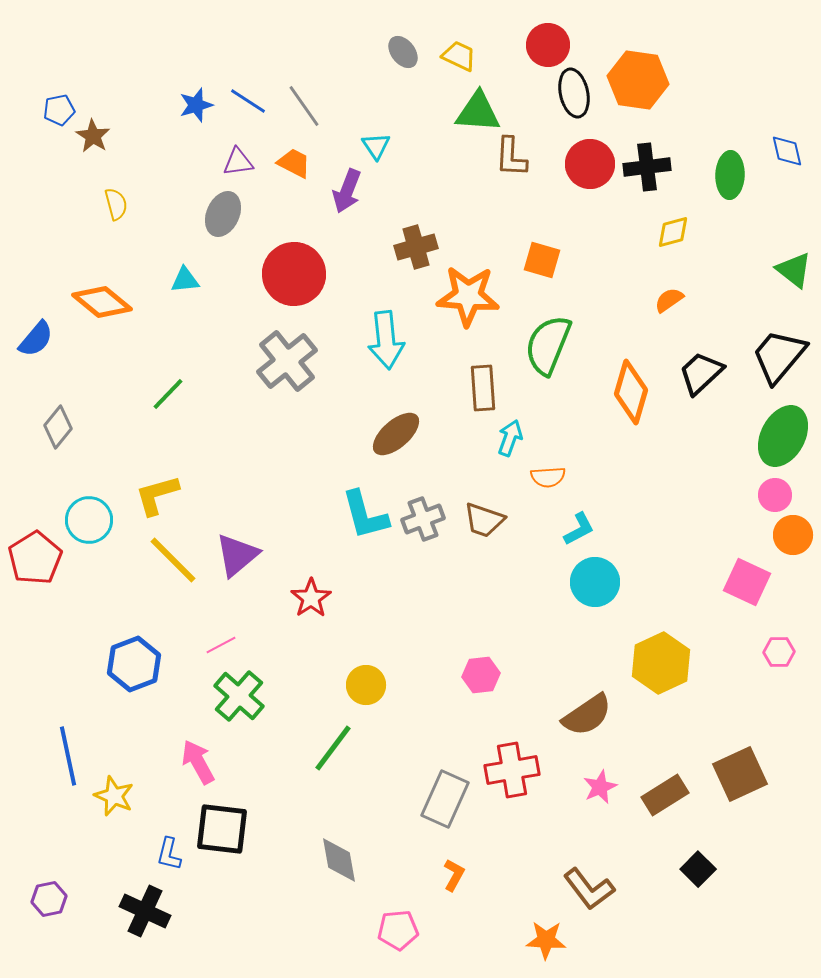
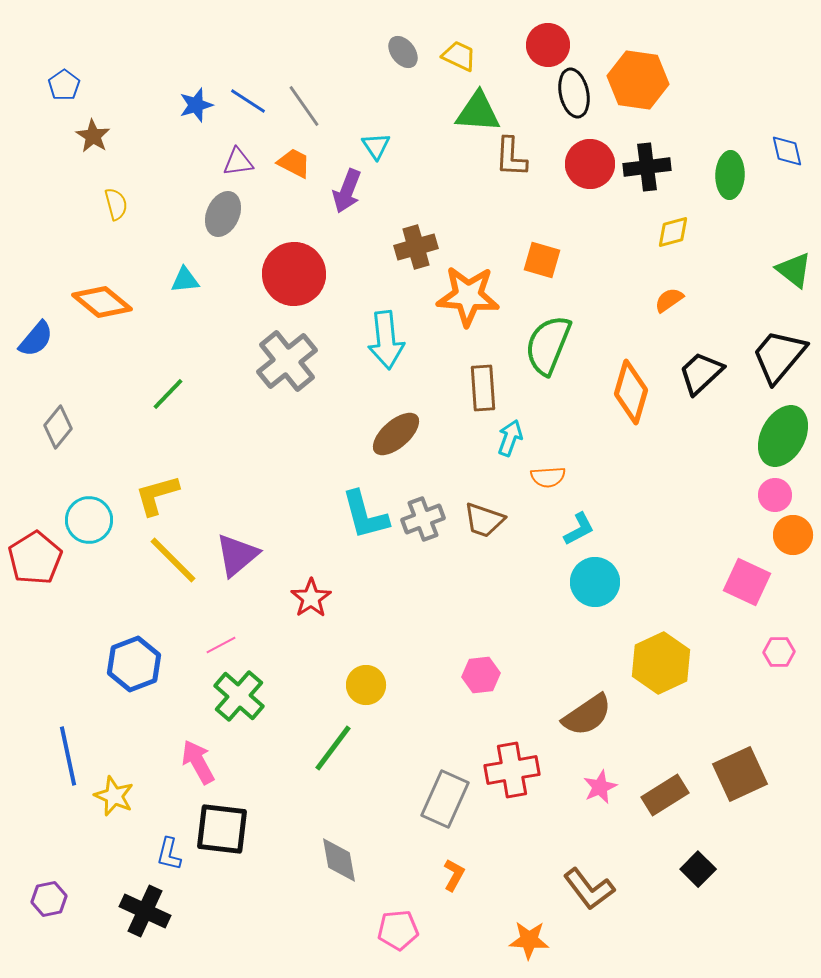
blue pentagon at (59, 110): moved 5 px right, 25 px up; rotated 24 degrees counterclockwise
orange star at (546, 940): moved 17 px left
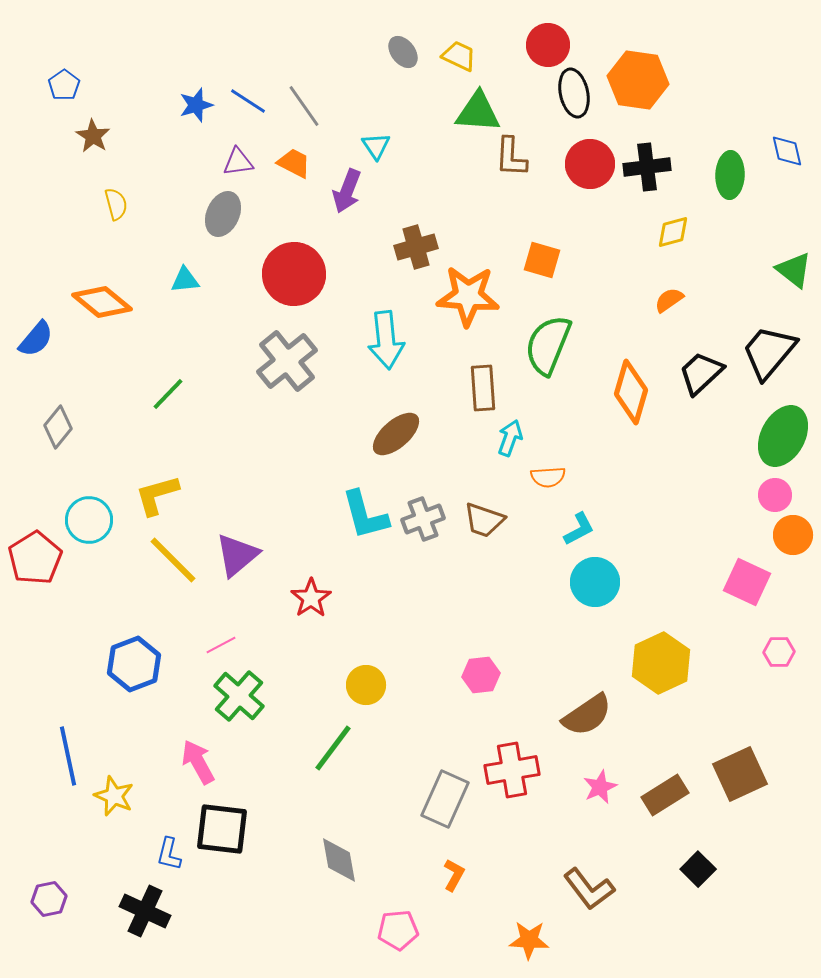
black trapezoid at (779, 356): moved 10 px left, 4 px up
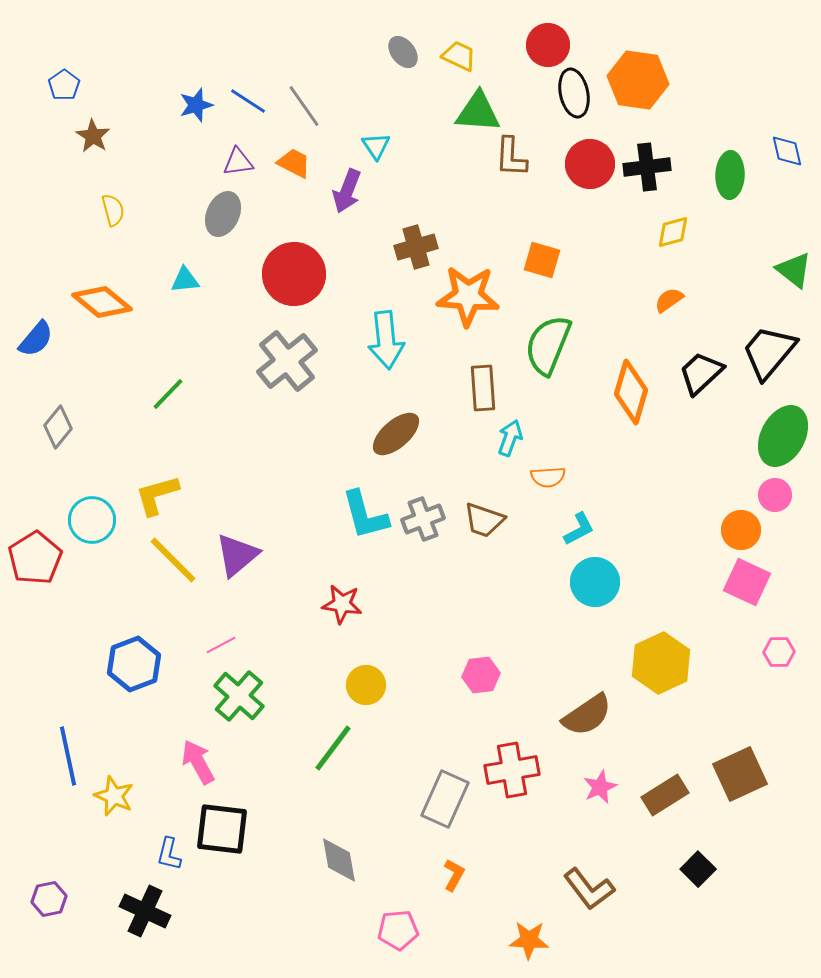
yellow semicircle at (116, 204): moved 3 px left, 6 px down
cyan circle at (89, 520): moved 3 px right
orange circle at (793, 535): moved 52 px left, 5 px up
red star at (311, 598): moved 31 px right, 6 px down; rotated 30 degrees counterclockwise
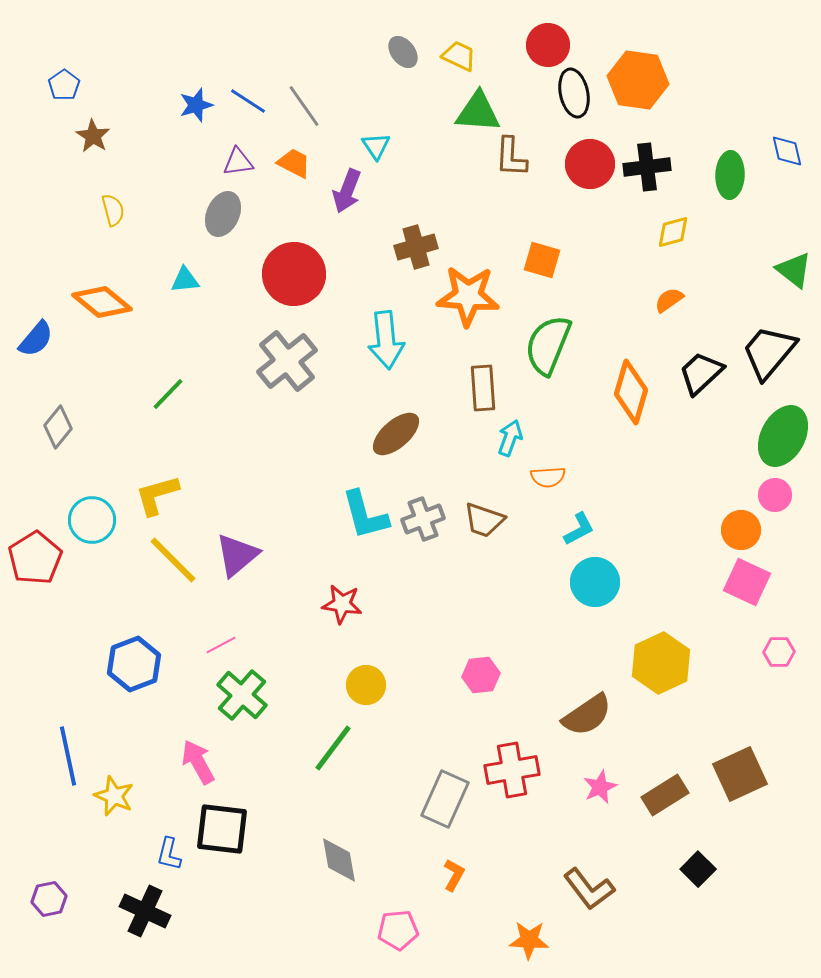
green cross at (239, 696): moved 3 px right, 1 px up
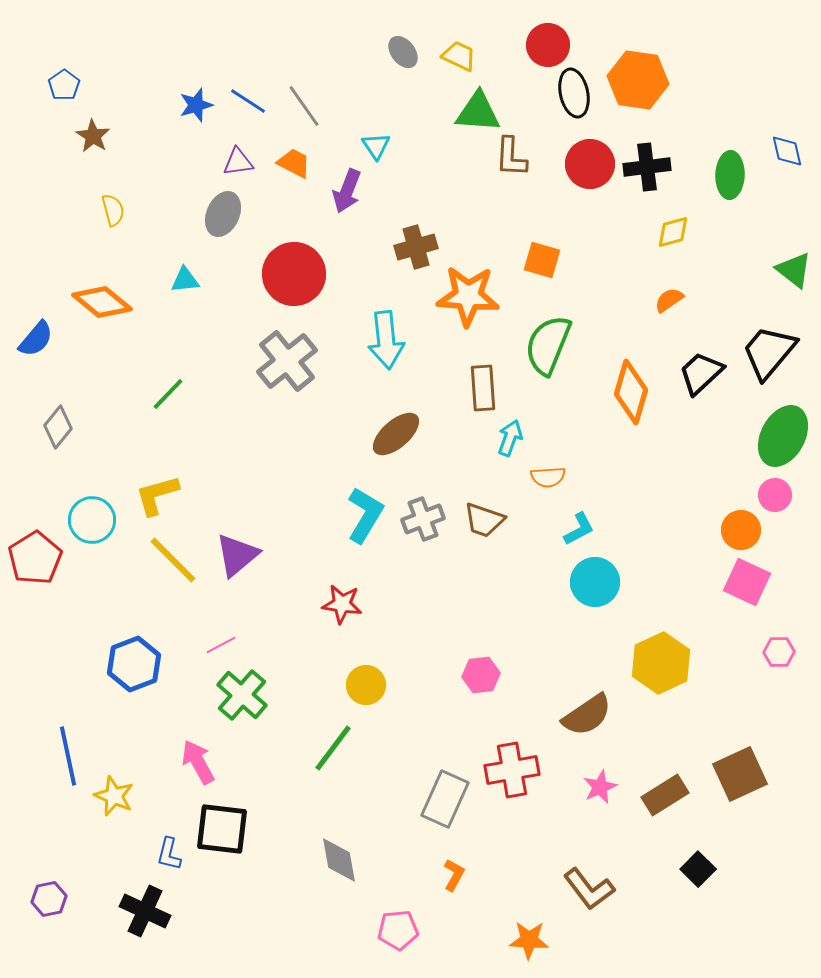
cyan L-shape at (365, 515): rotated 134 degrees counterclockwise
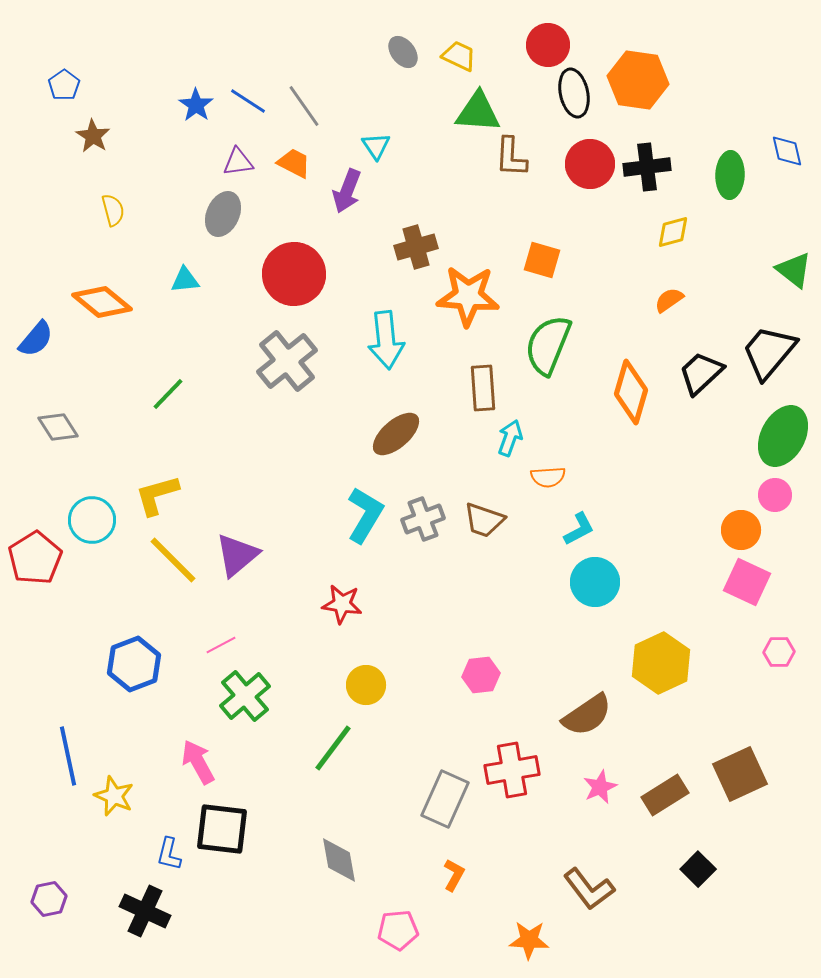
blue star at (196, 105): rotated 20 degrees counterclockwise
gray diamond at (58, 427): rotated 72 degrees counterclockwise
green cross at (242, 695): moved 3 px right, 1 px down; rotated 9 degrees clockwise
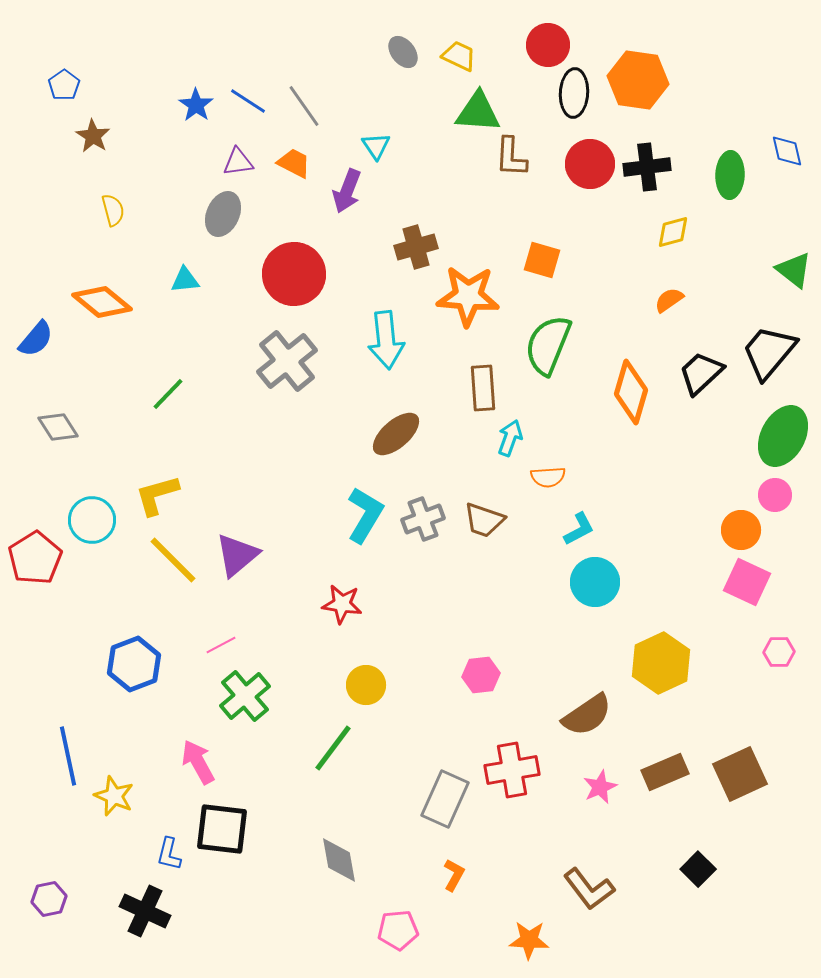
black ellipse at (574, 93): rotated 15 degrees clockwise
brown rectangle at (665, 795): moved 23 px up; rotated 9 degrees clockwise
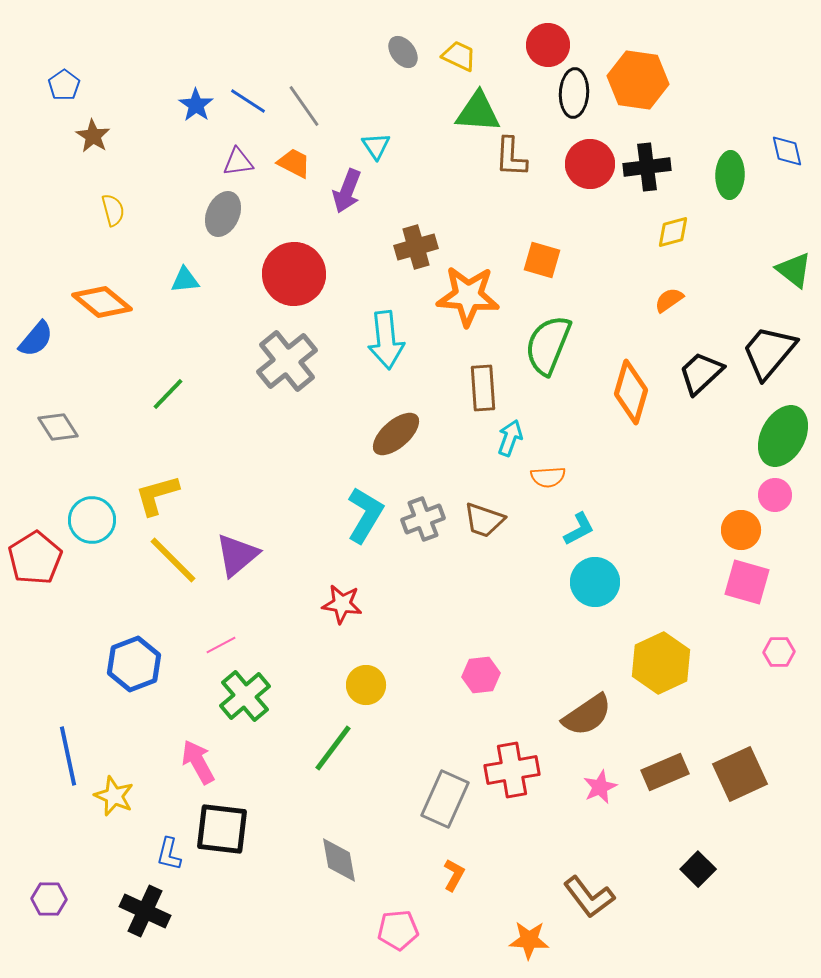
pink square at (747, 582): rotated 9 degrees counterclockwise
brown L-shape at (589, 889): moved 8 px down
purple hexagon at (49, 899): rotated 12 degrees clockwise
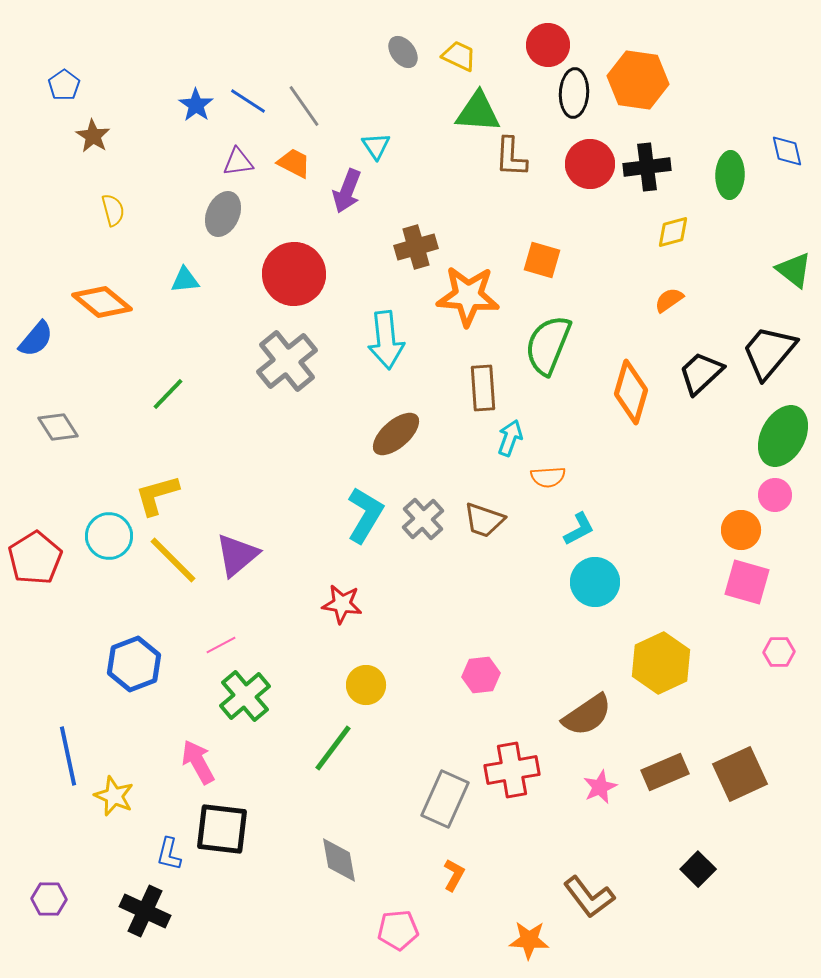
gray cross at (423, 519): rotated 21 degrees counterclockwise
cyan circle at (92, 520): moved 17 px right, 16 px down
